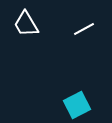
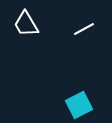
cyan square: moved 2 px right
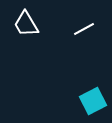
cyan square: moved 14 px right, 4 px up
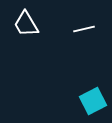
white line: rotated 15 degrees clockwise
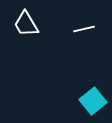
cyan square: rotated 12 degrees counterclockwise
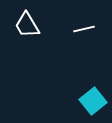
white trapezoid: moved 1 px right, 1 px down
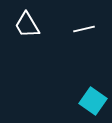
cyan square: rotated 16 degrees counterclockwise
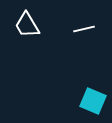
cyan square: rotated 12 degrees counterclockwise
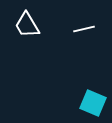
cyan square: moved 2 px down
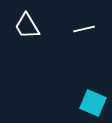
white trapezoid: moved 1 px down
